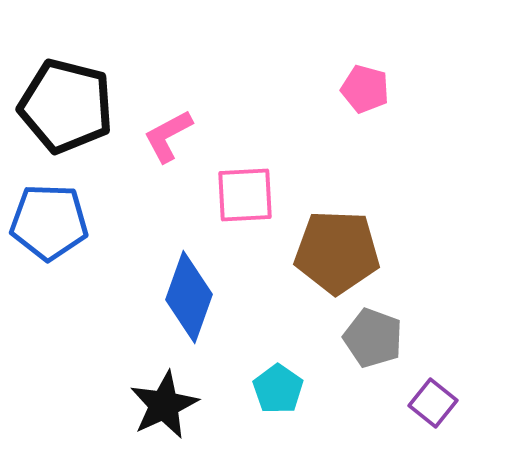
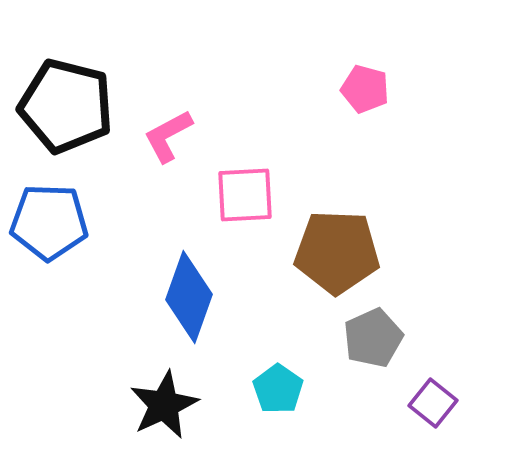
gray pentagon: rotated 28 degrees clockwise
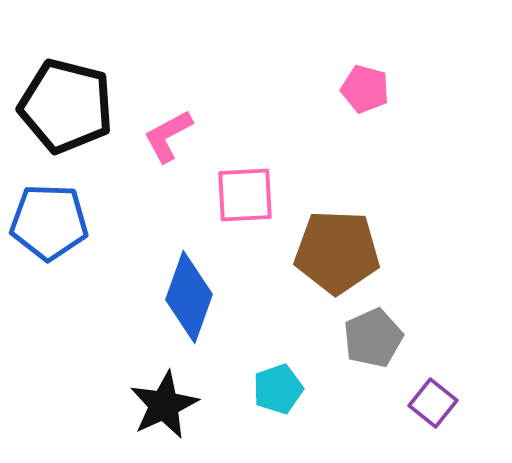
cyan pentagon: rotated 18 degrees clockwise
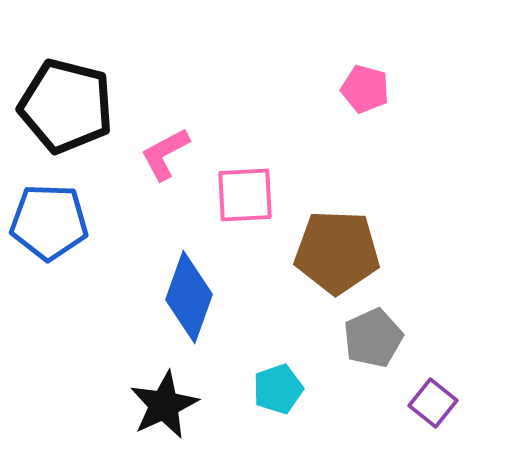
pink L-shape: moved 3 px left, 18 px down
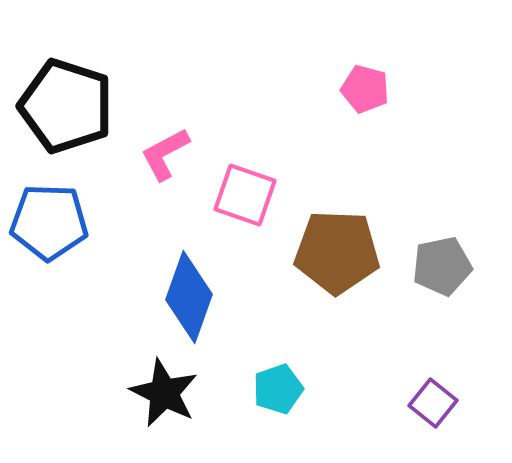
black pentagon: rotated 4 degrees clockwise
pink square: rotated 22 degrees clockwise
gray pentagon: moved 69 px right, 72 px up; rotated 12 degrees clockwise
black star: moved 12 px up; rotated 20 degrees counterclockwise
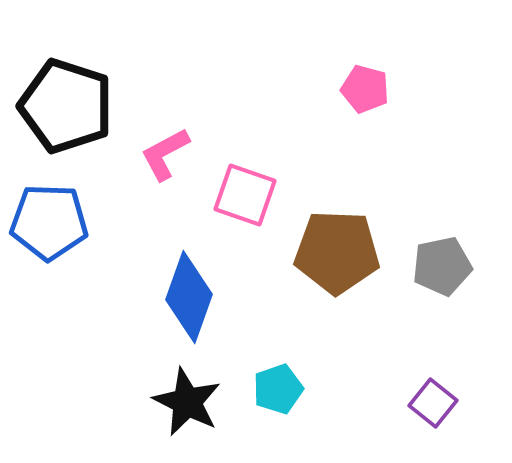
black star: moved 23 px right, 9 px down
